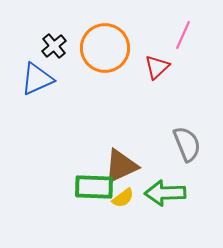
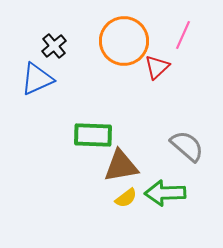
orange circle: moved 19 px right, 7 px up
gray semicircle: moved 2 px down; rotated 27 degrees counterclockwise
brown triangle: rotated 15 degrees clockwise
green rectangle: moved 1 px left, 52 px up
yellow semicircle: moved 3 px right
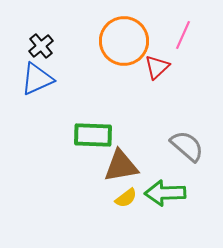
black cross: moved 13 px left
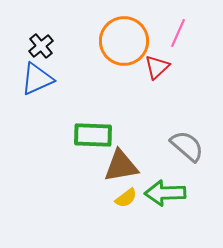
pink line: moved 5 px left, 2 px up
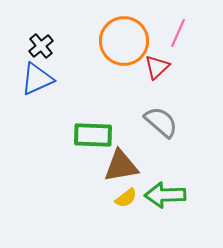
gray semicircle: moved 26 px left, 24 px up
green arrow: moved 2 px down
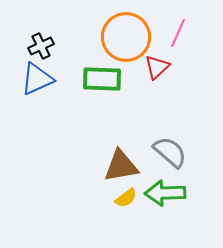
orange circle: moved 2 px right, 4 px up
black cross: rotated 15 degrees clockwise
gray semicircle: moved 9 px right, 30 px down
green rectangle: moved 9 px right, 56 px up
green arrow: moved 2 px up
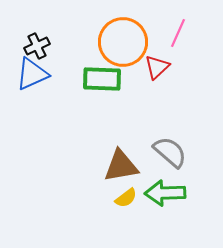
orange circle: moved 3 px left, 5 px down
black cross: moved 4 px left
blue triangle: moved 5 px left, 5 px up
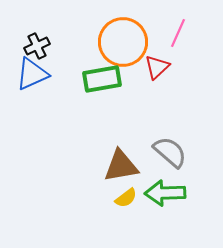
green rectangle: rotated 12 degrees counterclockwise
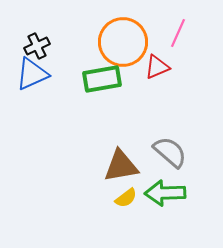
red triangle: rotated 20 degrees clockwise
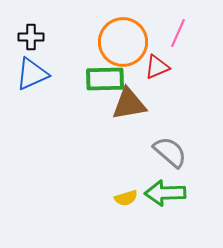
black cross: moved 6 px left, 9 px up; rotated 25 degrees clockwise
green rectangle: moved 3 px right; rotated 9 degrees clockwise
brown triangle: moved 8 px right, 62 px up
yellow semicircle: rotated 20 degrees clockwise
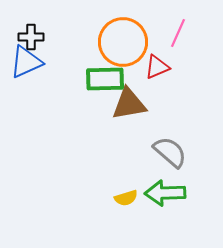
blue triangle: moved 6 px left, 12 px up
